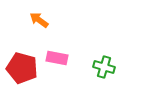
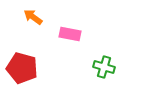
orange arrow: moved 6 px left, 3 px up
pink rectangle: moved 13 px right, 24 px up
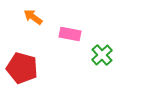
green cross: moved 2 px left, 12 px up; rotated 30 degrees clockwise
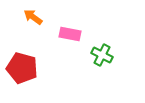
green cross: rotated 20 degrees counterclockwise
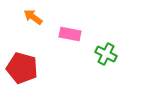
green cross: moved 4 px right, 1 px up
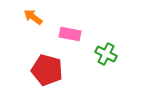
red pentagon: moved 25 px right, 2 px down
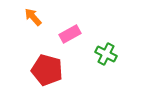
orange arrow: rotated 12 degrees clockwise
pink rectangle: rotated 40 degrees counterclockwise
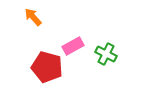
pink rectangle: moved 3 px right, 12 px down
red pentagon: moved 3 px up
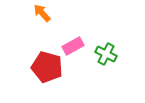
orange arrow: moved 9 px right, 4 px up
